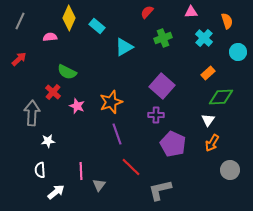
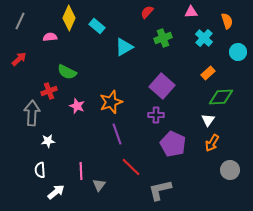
red cross: moved 4 px left, 1 px up; rotated 28 degrees clockwise
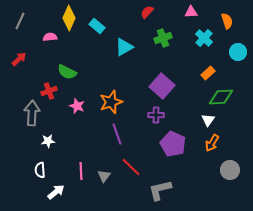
gray triangle: moved 5 px right, 9 px up
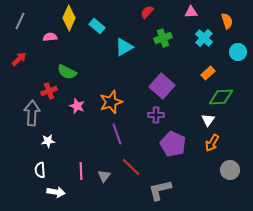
white arrow: rotated 48 degrees clockwise
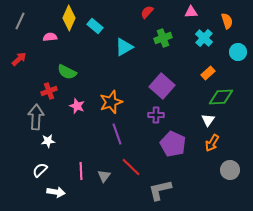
cyan rectangle: moved 2 px left
gray arrow: moved 4 px right, 4 px down
white semicircle: rotated 49 degrees clockwise
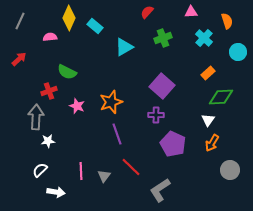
gray L-shape: rotated 20 degrees counterclockwise
